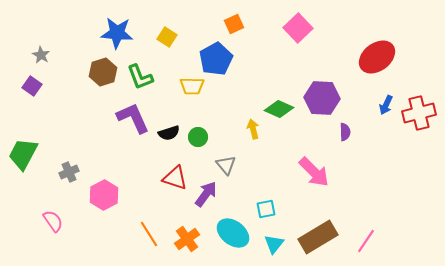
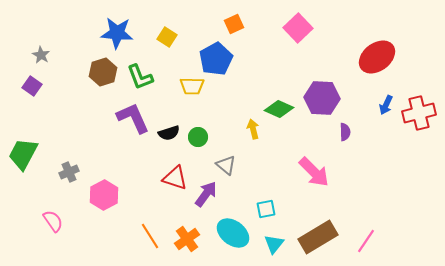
gray triangle: rotated 10 degrees counterclockwise
orange line: moved 1 px right, 2 px down
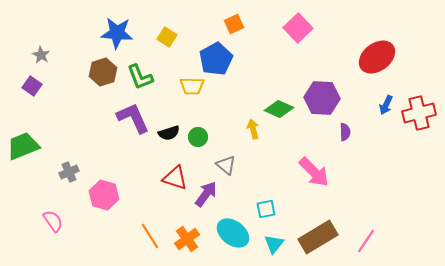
green trapezoid: moved 8 px up; rotated 40 degrees clockwise
pink hexagon: rotated 16 degrees counterclockwise
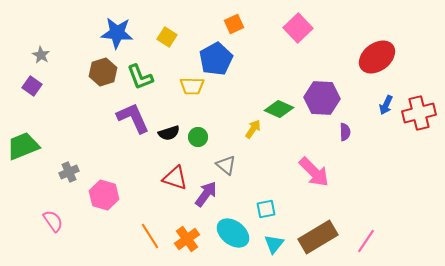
yellow arrow: rotated 48 degrees clockwise
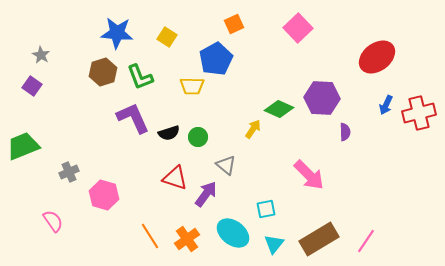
pink arrow: moved 5 px left, 3 px down
brown rectangle: moved 1 px right, 2 px down
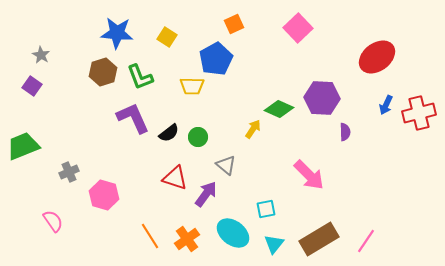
black semicircle: rotated 20 degrees counterclockwise
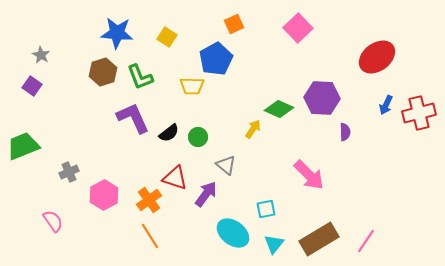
pink hexagon: rotated 16 degrees clockwise
orange cross: moved 38 px left, 39 px up
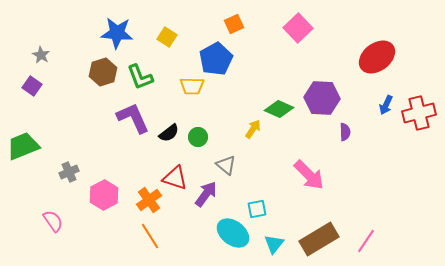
cyan square: moved 9 px left
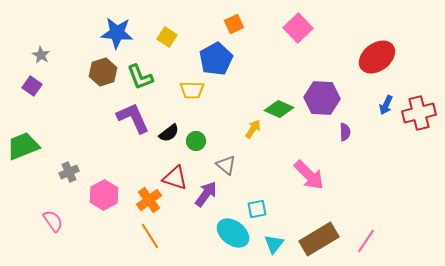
yellow trapezoid: moved 4 px down
green circle: moved 2 px left, 4 px down
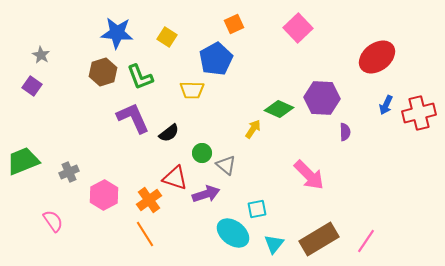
green circle: moved 6 px right, 12 px down
green trapezoid: moved 15 px down
purple arrow: rotated 36 degrees clockwise
orange line: moved 5 px left, 2 px up
